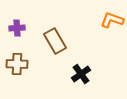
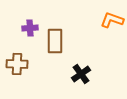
purple cross: moved 13 px right
brown rectangle: rotated 30 degrees clockwise
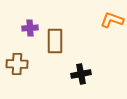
black cross: rotated 24 degrees clockwise
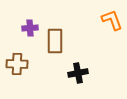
orange L-shape: rotated 50 degrees clockwise
black cross: moved 3 px left, 1 px up
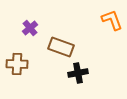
purple cross: rotated 35 degrees counterclockwise
brown rectangle: moved 6 px right, 6 px down; rotated 70 degrees counterclockwise
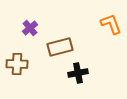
orange L-shape: moved 1 px left, 4 px down
brown rectangle: moved 1 px left; rotated 35 degrees counterclockwise
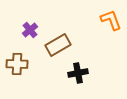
orange L-shape: moved 4 px up
purple cross: moved 2 px down
brown rectangle: moved 2 px left, 2 px up; rotated 15 degrees counterclockwise
